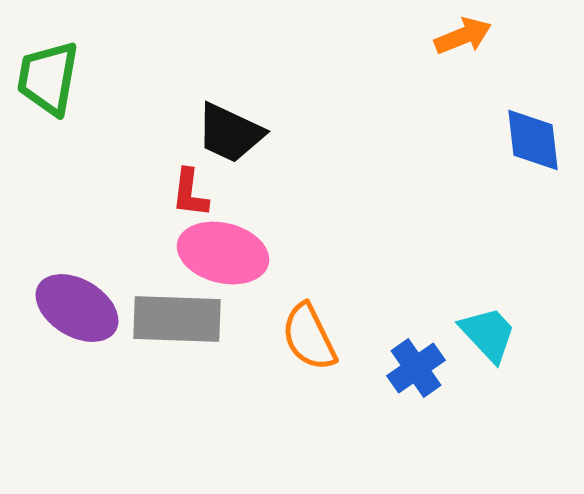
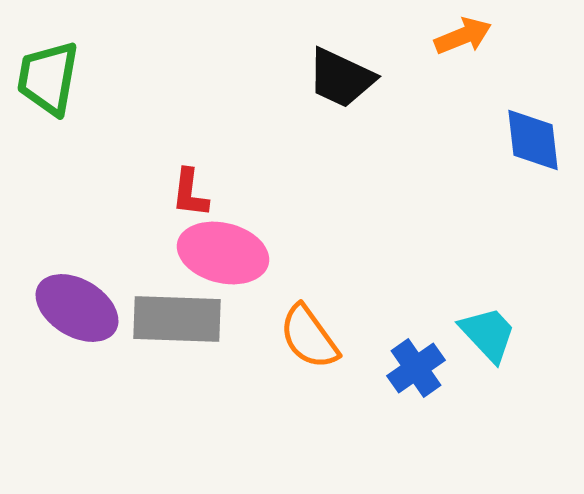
black trapezoid: moved 111 px right, 55 px up
orange semicircle: rotated 10 degrees counterclockwise
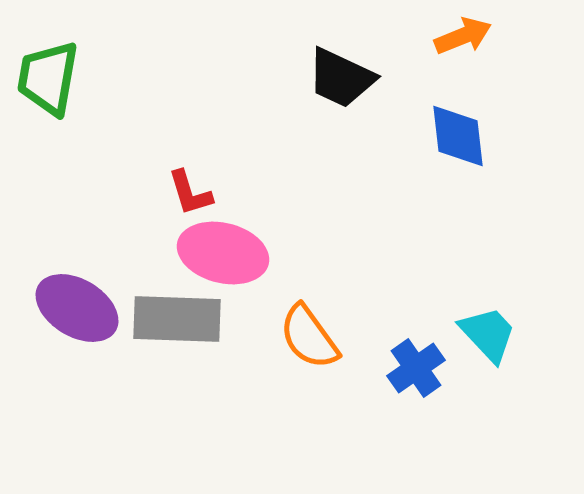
blue diamond: moved 75 px left, 4 px up
red L-shape: rotated 24 degrees counterclockwise
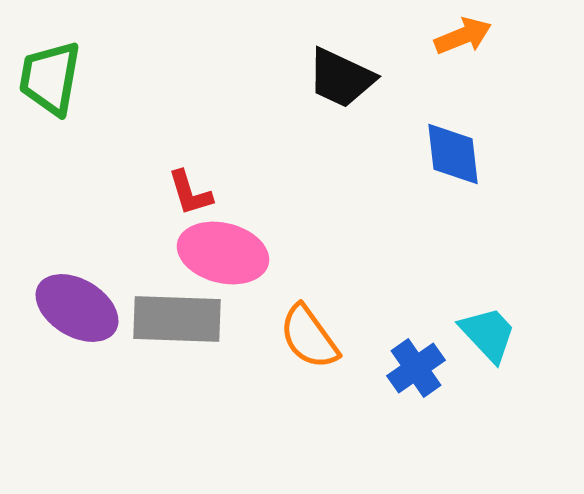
green trapezoid: moved 2 px right
blue diamond: moved 5 px left, 18 px down
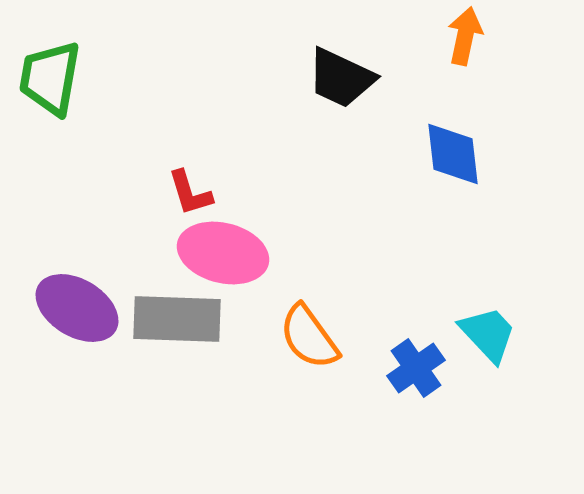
orange arrow: moved 2 px right; rotated 56 degrees counterclockwise
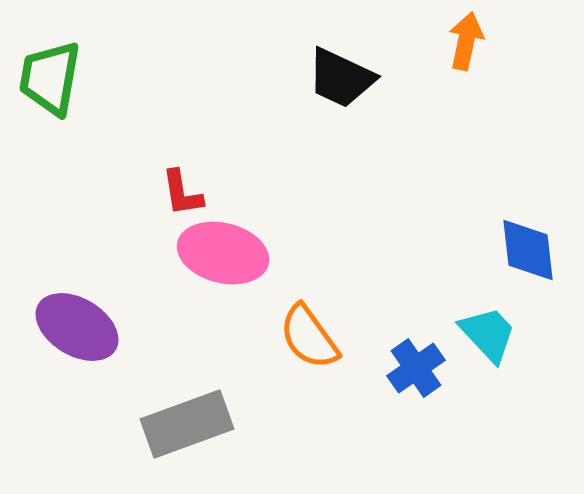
orange arrow: moved 1 px right, 5 px down
blue diamond: moved 75 px right, 96 px down
red L-shape: moved 8 px left; rotated 8 degrees clockwise
purple ellipse: moved 19 px down
gray rectangle: moved 10 px right, 105 px down; rotated 22 degrees counterclockwise
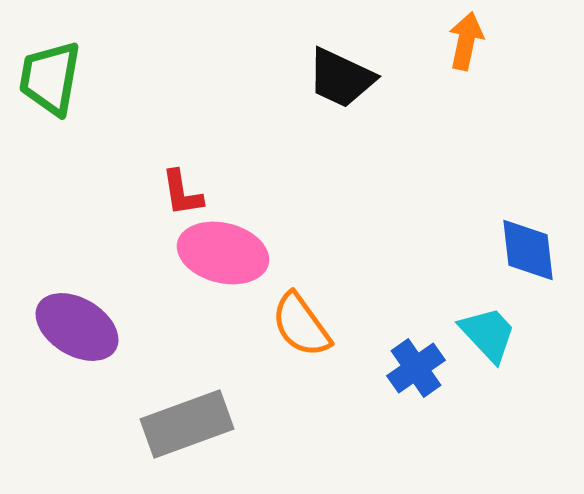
orange semicircle: moved 8 px left, 12 px up
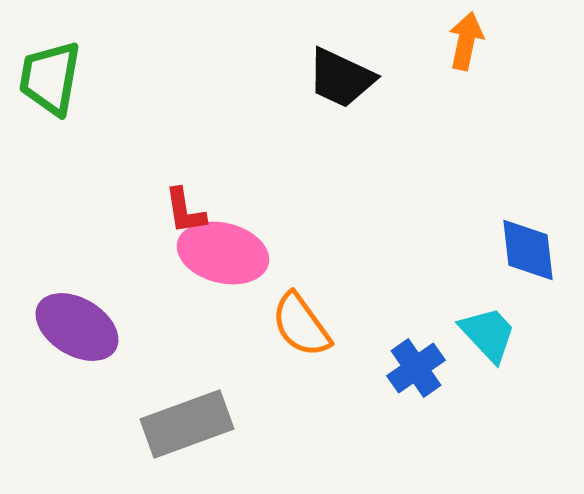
red L-shape: moved 3 px right, 18 px down
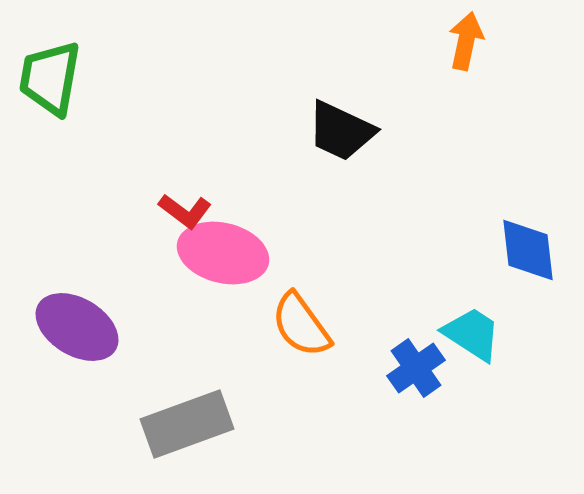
black trapezoid: moved 53 px down
red L-shape: rotated 44 degrees counterclockwise
cyan trapezoid: moved 16 px left; rotated 14 degrees counterclockwise
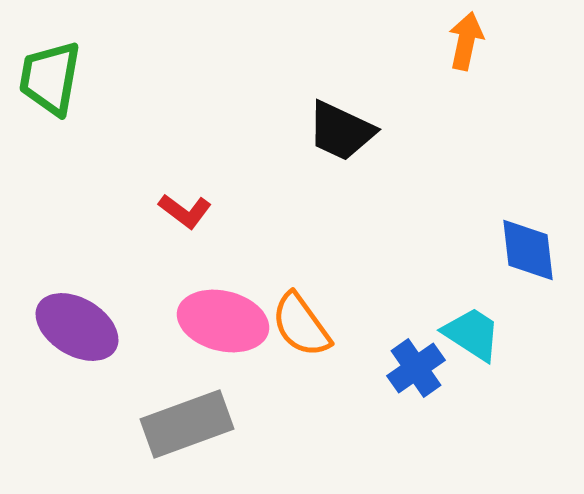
pink ellipse: moved 68 px down
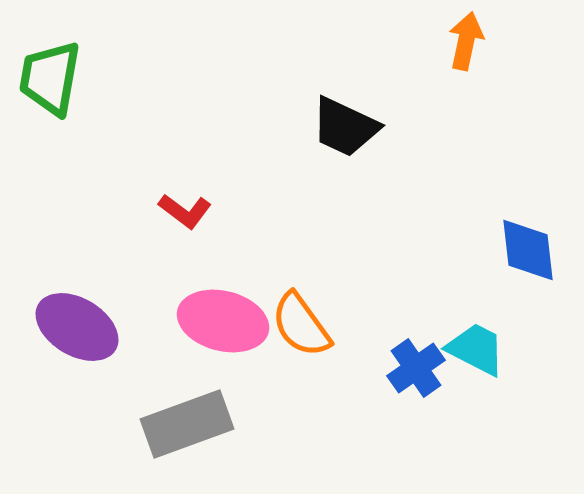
black trapezoid: moved 4 px right, 4 px up
cyan trapezoid: moved 4 px right, 15 px down; rotated 6 degrees counterclockwise
